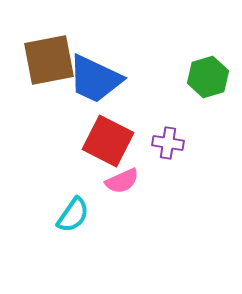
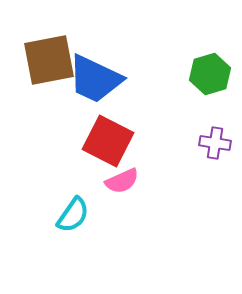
green hexagon: moved 2 px right, 3 px up
purple cross: moved 47 px right
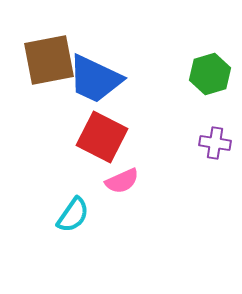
red square: moved 6 px left, 4 px up
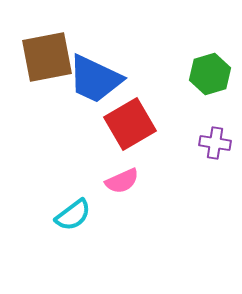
brown square: moved 2 px left, 3 px up
red square: moved 28 px right, 13 px up; rotated 33 degrees clockwise
cyan semicircle: rotated 18 degrees clockwise
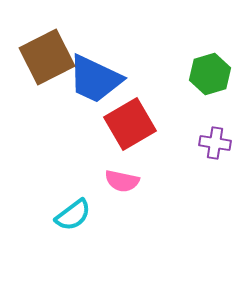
brown square: rotated 16 degrees counterclockwise
pink semicircle: rotated 36 degrees clockwise
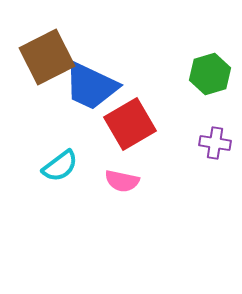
blue trapezoid: moved 4 px left, 7 px down
cyan semicircle: moved 13 px left, 49 px up
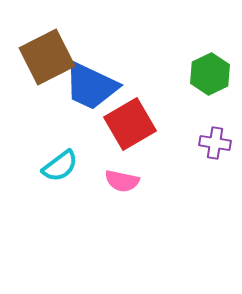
green hexagon: rotated 9 degrees counterclockwise
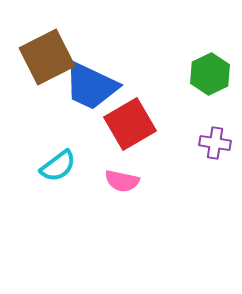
cyan semicircle: moved 2 px left
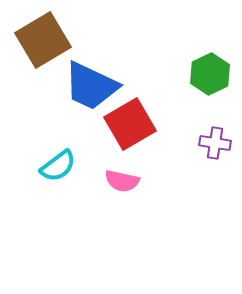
brown square: moved 4 px left, 17 px up; rotated 4 degrees counterclockwise
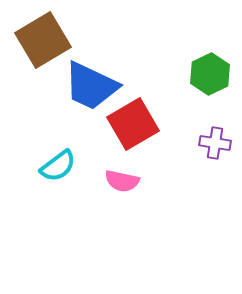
red square: moved 3 px right
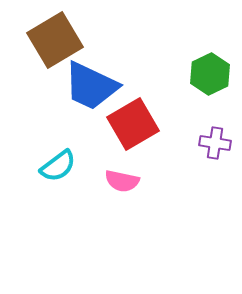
brown square: moved 12 px right
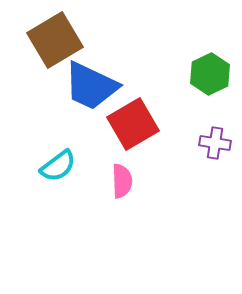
pink semicircle: rotated 104 degrees counterclockwise
